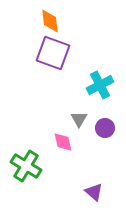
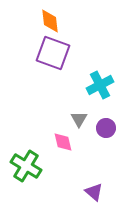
purple circle: moved 1 px right
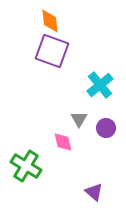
purple square: moved 1 px left, 2 px up
cyan cross: rotated 12 degrees counterclockwise
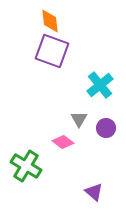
pink diamond: rotated 40 degrees counterclockwise
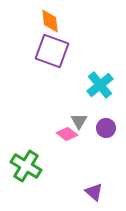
gray triangle: moved 2 px down
pink diamond: moved 4 px right, 8 px up
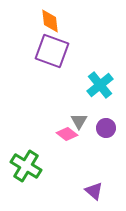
purple triangle: moved 1 px up
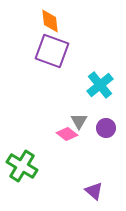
green cross: moved 4 px left
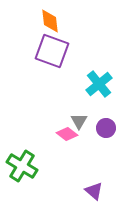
cyan cross: moved 1 px left, 1 px up
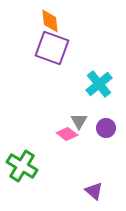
purple square: moved 3 px up
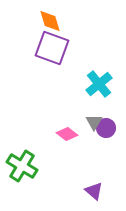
orange diamond: rotated 10 degrees counterclockwise
gray triangle: moved 15 px right, 1 px down
